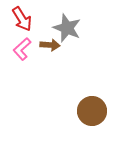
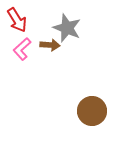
red arrow: moved 5 px left, 1 px down
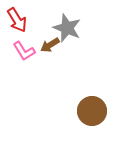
brown arrow: rotated 144 degrees clockwise
pink L-shape: moved 2 px right, 2 px down; rotated 80 degrees counterclockwise
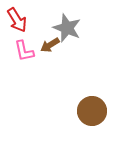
pink L-shape: rotated 20 degrees clockwise
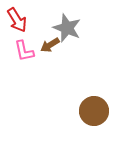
brown circle: moved 2 px right
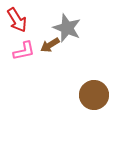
pink L-shape: rotated 90 degrees counterclockwise
brown circle: moved 16 px up
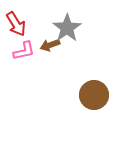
red arrow: moved 1 px left, 4 px down
gray star: rotated 16 degrees clockwise
brown arrow: rotated 12 degrees clockwise
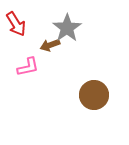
pink L-shape: moved 4 px right, 16 px down
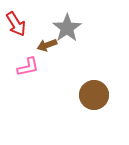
brown arrow: moved 3 px left
